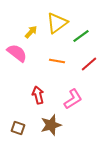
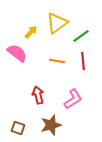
red line: moved 6 px left, 3 px up; rotated 54 degrees counterclockwise
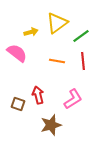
yellow arrow: rotated 32 degrees clockwise
brown square: moved 24 px up
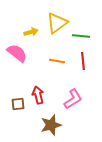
green line: rotated 42 degrees clockwise
brown square: rotated 24 degrees counterclockwise
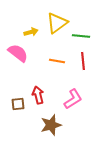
pink semicircle: moved 1 px right
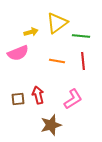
pink semicircle: rotated 120 degrees clockwise
brown square: moved 5 px up
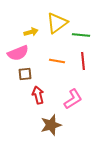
green line: moved 1 px up
brown square: moved 7 px right, 25 px up
